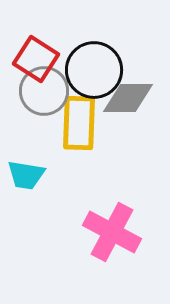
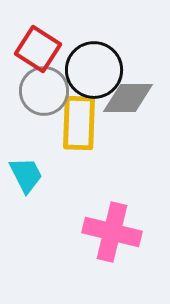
red square: moved 2 px right, 10 px up
cyan trapezoid: rotated 126 degrees counterclockwise
pink cross: rotated 14 degrees counterclockwise
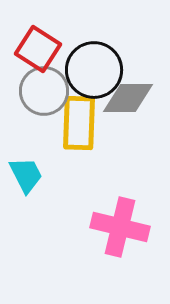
pink cross: moved 8 px right, 5 px up
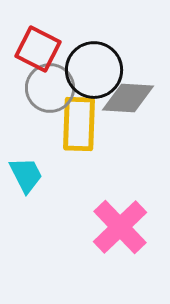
red square: rotated 6 degrees counterclockwise
gray circle: moved 6 px right, 3 px up
gray diamond: rotated 4 degrees clockwise
yellow rectangle: moved 1 px down
pink cross: rotated 32 degrees clockwise
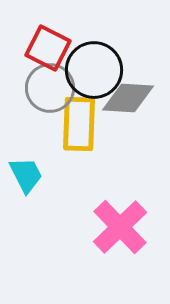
red square: moved 10 px right, 1 px up
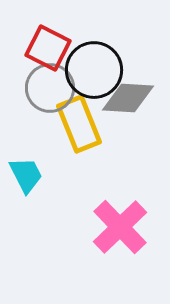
yellow rectangle: rotated 24 degrees counterclockwise
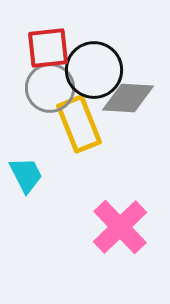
red square: rotated 33 degrees counterclockwise
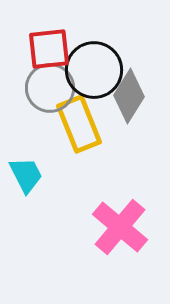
red square: moved 1 px right, 1 px down
gray diamond: moved 1 px right, 2 px up; rotated 62 degrees counterclockwise
pink cross: rotated 6 degrees counterclockwise
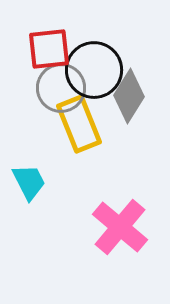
gray circle: moved 11 px right
cyan trapezoid: moved 3 px right, 7 px down
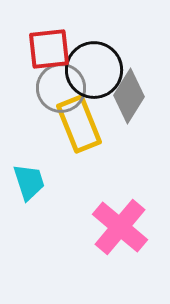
cyan trapezoid: rotated 9 degrees clockwise
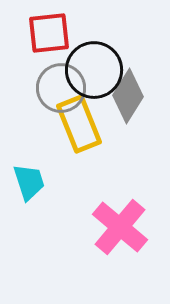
red square: moved 16 px up
gray diamond: moved 1 px left
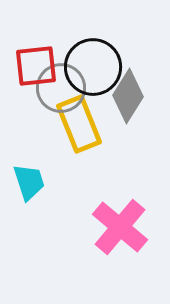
red square: moved 13 px left, 33 px down
black circle: moved 1 px left, 3 px up
